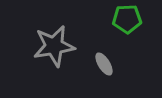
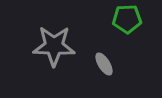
gray star: rotated 12 degrees clockwise
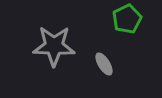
green pentagon: rotated 24 degrees counterclockwise
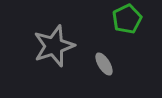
gray star: rotated 21 degrees counterclockwise
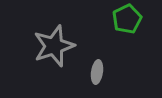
gray ellipse: moved 7 px left, 8 px down; rotated 40 degrees clockwise
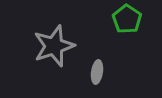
green pentagon: rotated 12 degrees counterclockwise
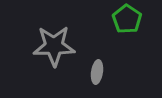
gray star: rotated 18 degrees clockwise
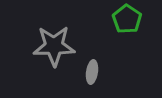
gray ellipse: moved 5 px left
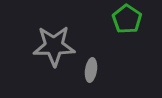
gray ellipse: moved 1 px left, 2 px up
